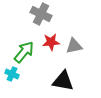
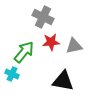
gray cross: moved 2 px right, 3 px down
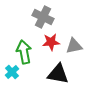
green arrow: rotated 50 degrees counterclockwise
cyan cross: moved 2 px up; rotated 24 degrees clockwise
black triangle: moved 5 px left, 7 px up
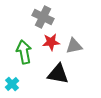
cyan cross: moved 12 px down
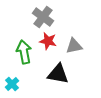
gray cross: rotated 10 degrees clockwise
red star: moved 3 px left, 1 px up; rotated 18 degrees clockwise
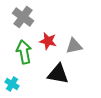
gray cross: moved 20 px left
cyan cross: rotated 16 degrees counterclockwise
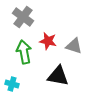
gray triangle: rotated 30 degrees clockwise
black triangle: moved 2 px down
cyan cross: rotated 16 degrees counterclockwise
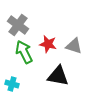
gray cross: moved 5 px left, 8 px down
red star: moved 3 px down
green arrow: rotated 15 degrees counterclockwise
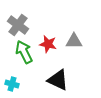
gray triangle: moved 5 px up; rotated 18 degrees counterclockwise
black triangle: moved 4 px down; rotated 15 degrees clockwise
